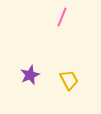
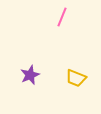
yellow trapezoid: moved 7 px right, 2 px up; rotated 140 degrees clockwise
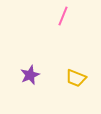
pink line: moved 1 px right, 1 px up
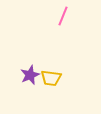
yellow trapezoid: moved 25 px left; rotated 15 degrees counterclockwise
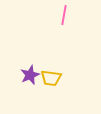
pink line: moved 1 px right, 1 px up; rotated 12 degrees counterclockwise
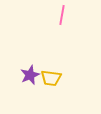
pink line: moved 2 px left
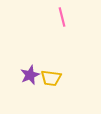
pink line: moved 2 px down; rotated 24 degrees counterclockwise
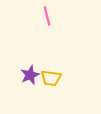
pink line: moved 15 px left, 1 px up
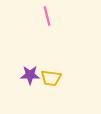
purple star: rotated 24 degrees clockwise
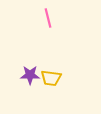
pink line: moved 1 px right, 2 px down
